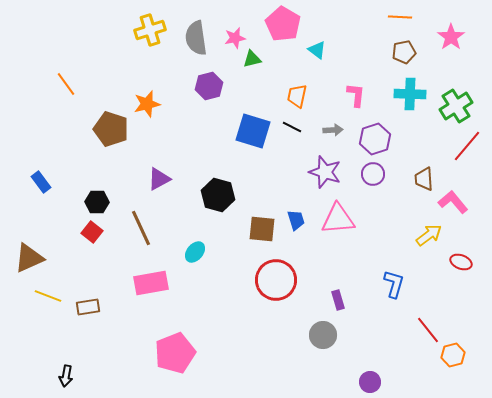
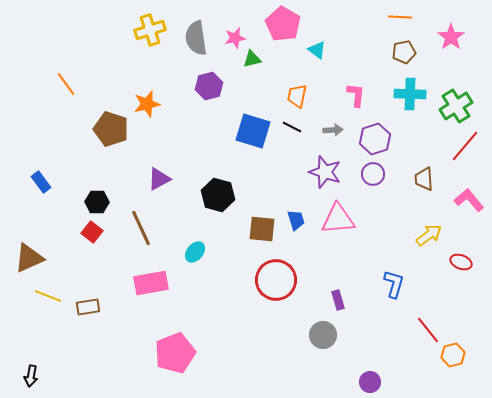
red line at (467, 146): moved 2 px left
pink L-shape at (453, 202): moved 16 px right, 2 px up
black arrow at (66, 376): moved 35 px left
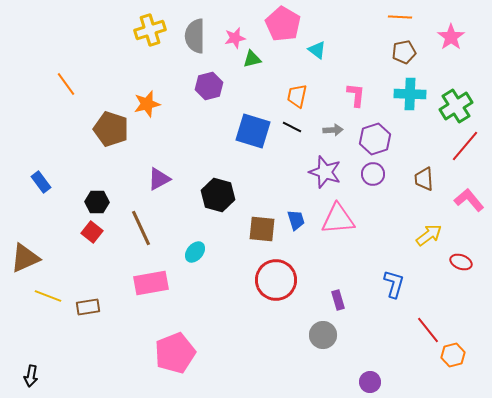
gray semicircle at (196, 38): moved 1 px left, 2 px up; rotated 8 degrees clockwise
brown triangle at (29, 258): moved 4 px left
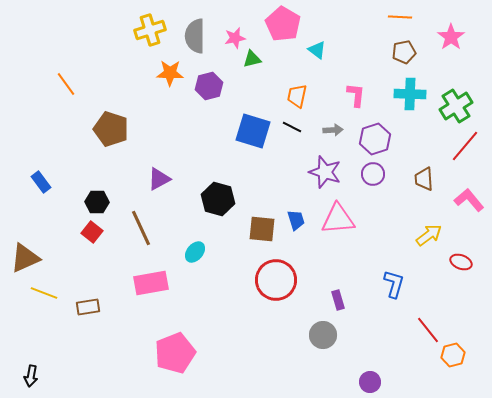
orange star at (147, 104): moved 23 px right, 31 px up; rotated 16 degrees clockwise
black hexagon at (218, 195): moved 4 px down
yellow line at (48, 296): moved 4 px left, 3 px up
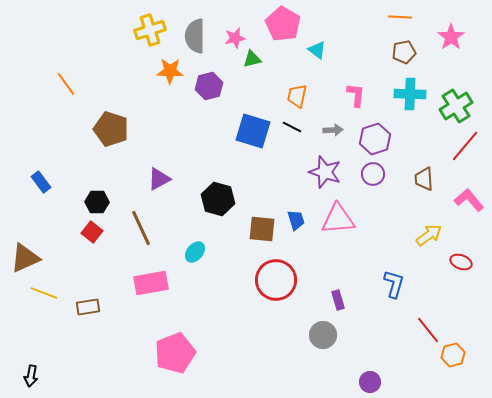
orange star at (170, 73): moved 2 px up
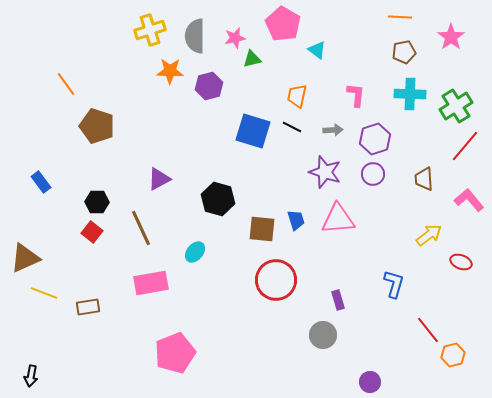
brown pentagon at (111, 129): moved 14 px left, 3 px up
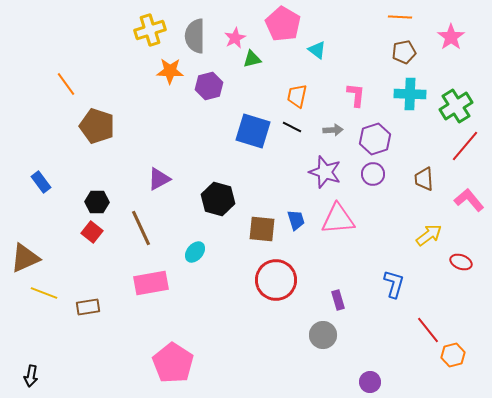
pink star at (235, 38): rotated 15 degrees counterclockwise
pink pentagon at (175, 353): moved 2 px left, 10 px down; rotated 18 degrees counterclockwise
